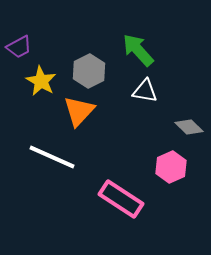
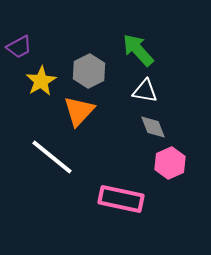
yellow star: rotated 12 degrees clockwise
gray diamond: moved 36 px left; rotated 24 degrees clockwise
white line: rotated 15 degrees clockwise
pink hexagon: moved 1 px left, 4 px up
pink rectangle: rotated 21 degrees counterclockwise
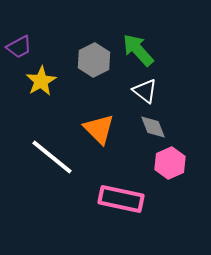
gray hexagon: moved 5 px right, 11 px up
white triangle: rotated 28 degrees clockwise
orange triangle: moved 20 px right, 18 px down; rotated 28 degrees counterclockwise
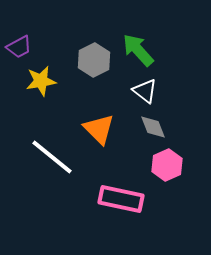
yellow star: rotated 20 degrees clockwise
pink hexagon: moved 3 px left, 2 px down
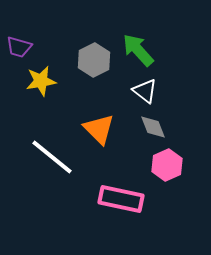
purple trapezoid: rotated 44 degrees clockwise
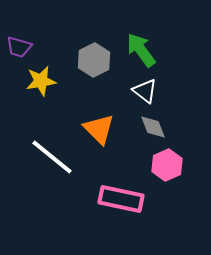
green arrow: moved 3 px right; rotated 6 degrees clockwise
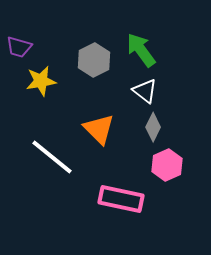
gray diamond: rotated 48 degrees clockwise
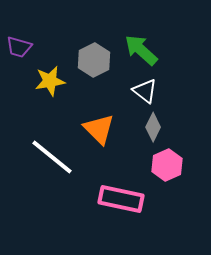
green arrow: rotated 12 degrees counterclockwise
yellow star: moved 9 px right
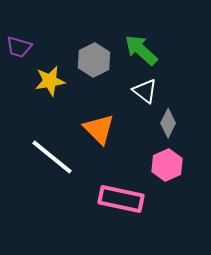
gray diamond: moved 15 px right, 4 px up
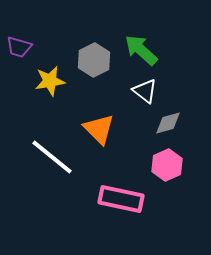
gray diamond: rotated 48 degrees clockwise
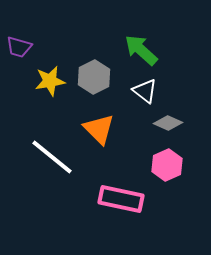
gray hexagon: moved 17 px down
gray diamond: rotated 40 degrees clockwise
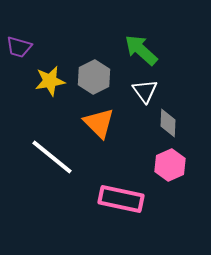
white triangle: rotated 16 degrees clockwise
gray diamond: rotated 68 degrees clockwise
orange triangle: moved 6 px up
pink hexagon: moved 3 px right
